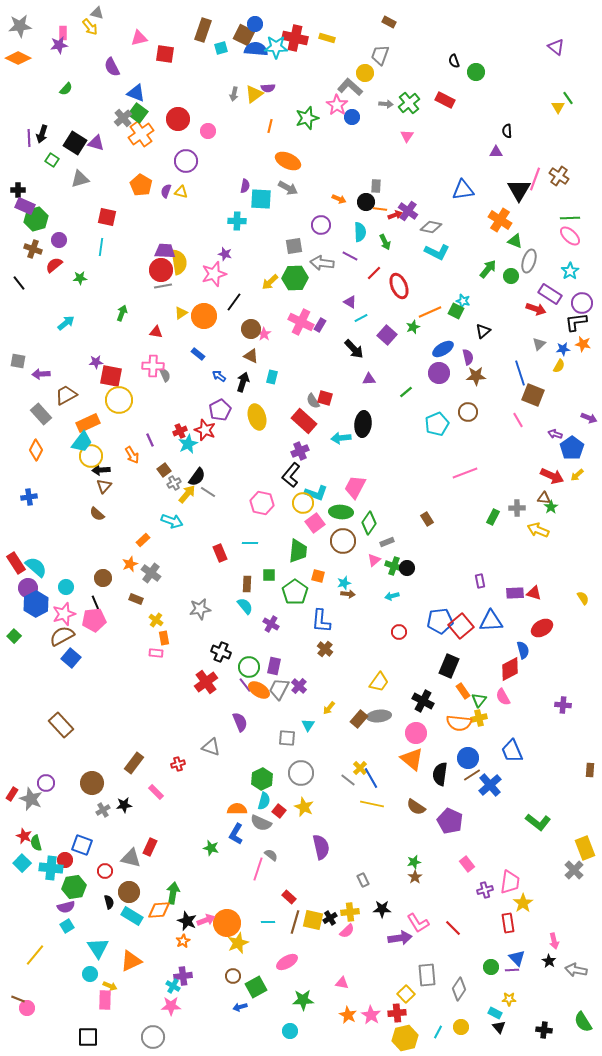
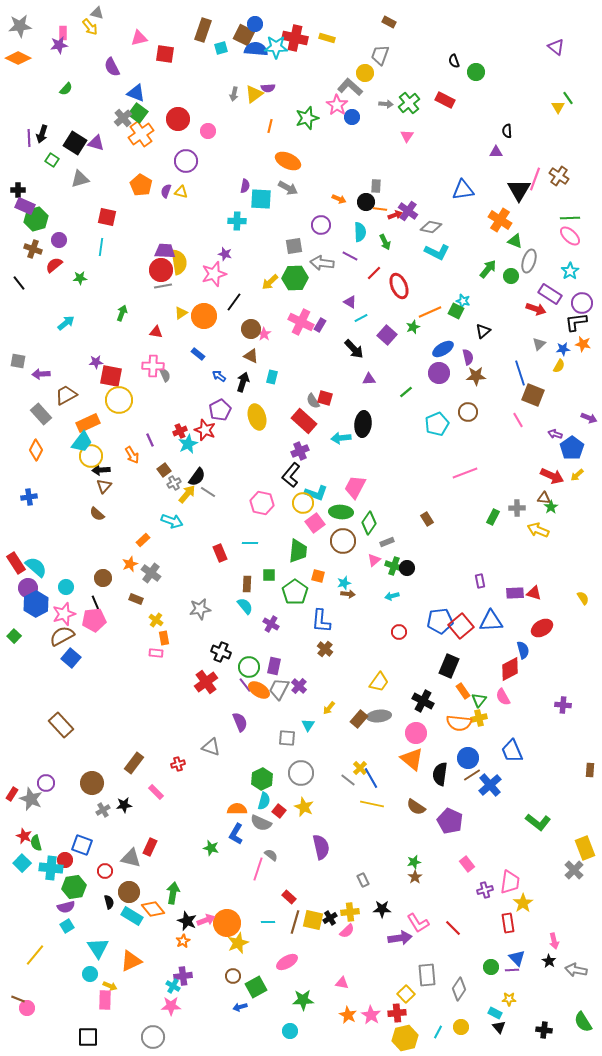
orange diamond at (159, 910): moved 6 px left, 1 px up; rotated 55 degrees clockwise
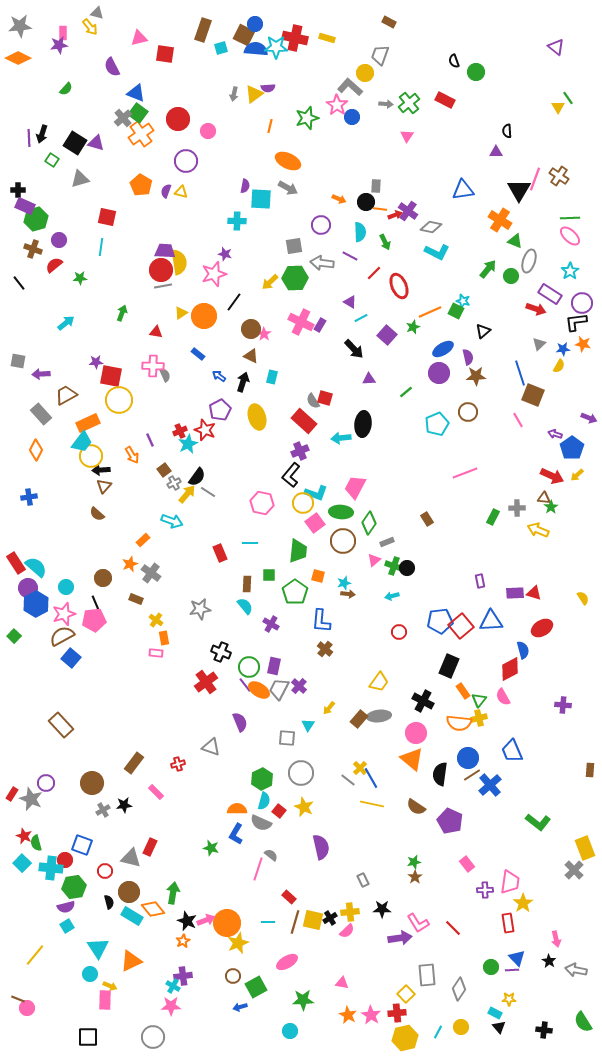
purple cross at (485, 890): rotated 14 degrees clockwise
pink arrow at (554, 941): moved 2 px right, 2 px up
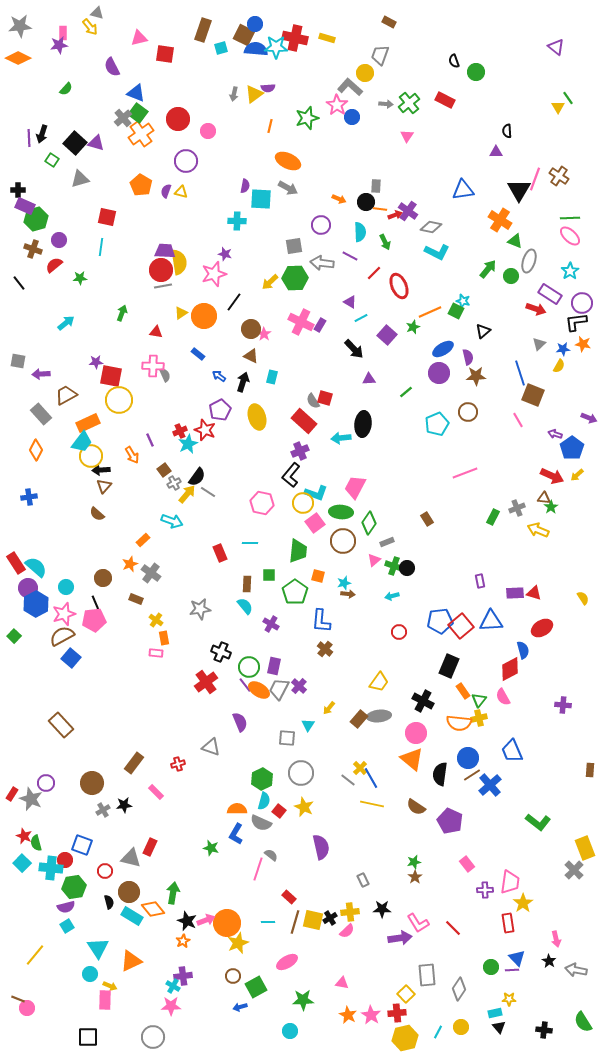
black square at (75, 143): rotated 10 degrees clockwise
gray cross at (517, 508): rotated 21 degrees counterclockwise
cyan rectangle at (495, 1013): rotated 40 degrees counterclockwise
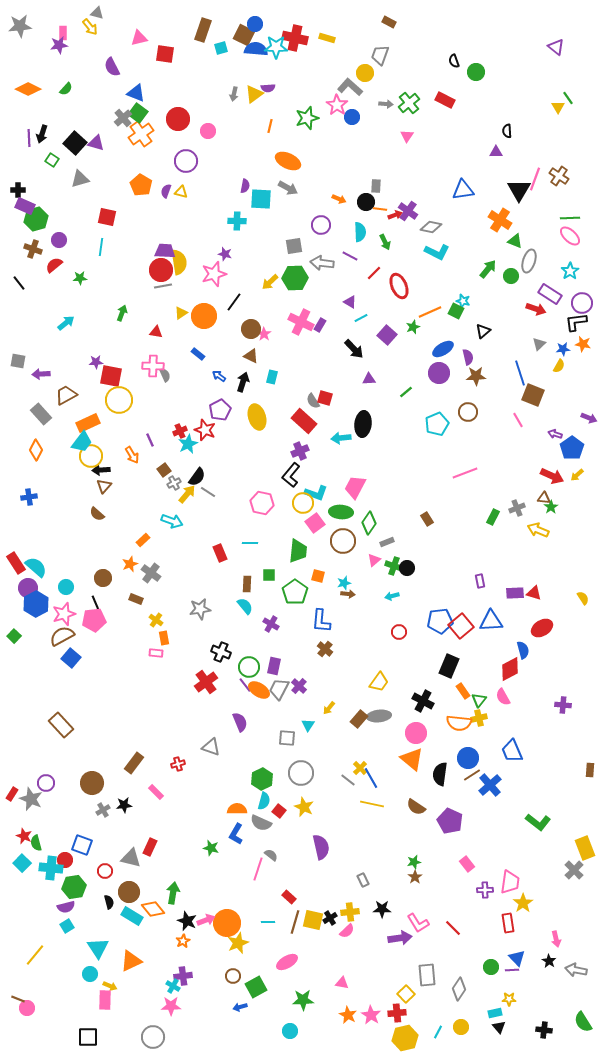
orange diamond at (18, 58): moved 10 px right, 31 px down
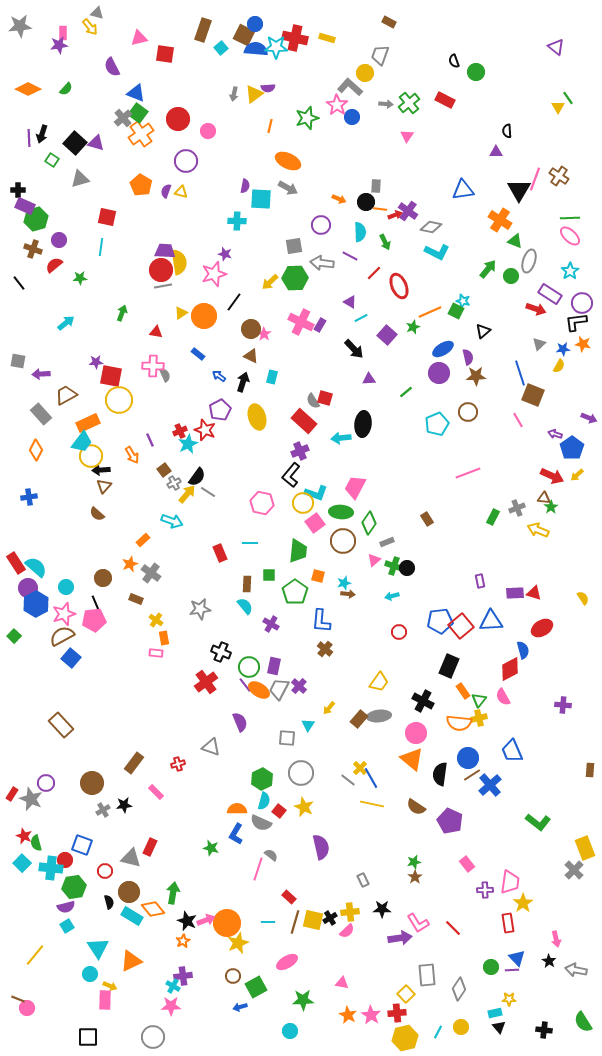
cyan square at (221, 48): rotated 24 degrees counterclockwise
pink line at (465, 473): moved 3 px right
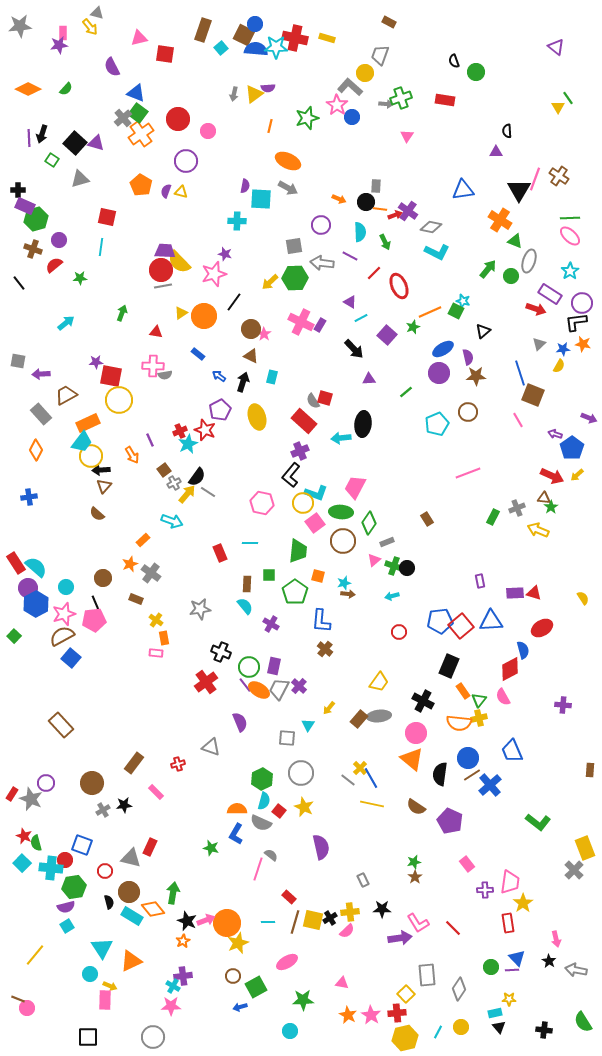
red rectangle at (445, 100): rotated 18 degrees counterclockwise
green cross at (409, 103): moved 8 px left, 5 px up; rotated 20 degrees clockwise
yellow semicircle at (179, 262): rotated 145 degrees clockwise
gray semicircle at (165, 375): rotated 104 degrees clockwise
cyan triangle at (98, 948): moved 4 px right
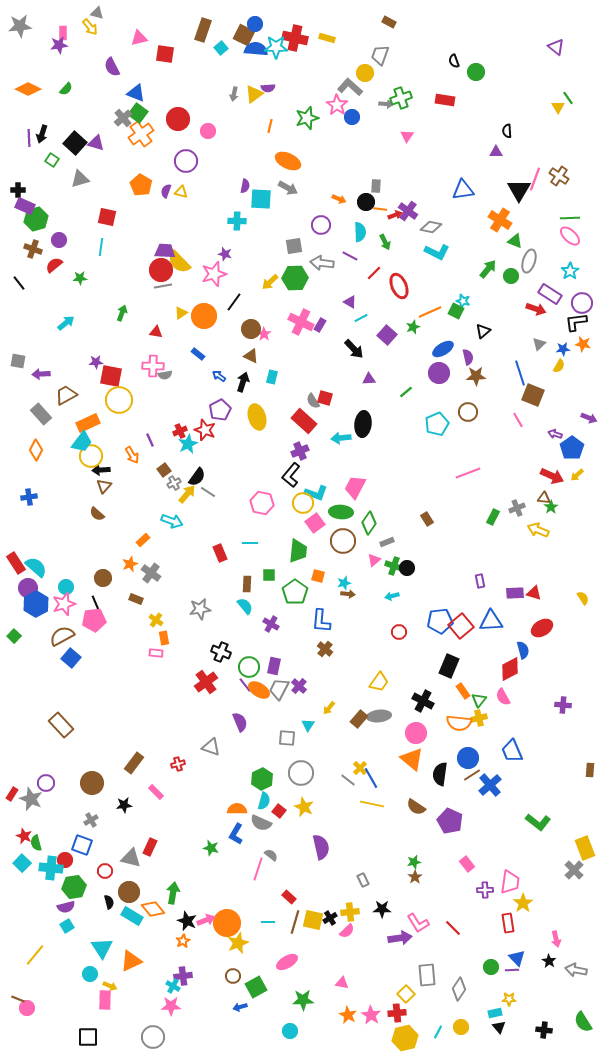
pink star at (64, 614): moved 10 px up
gray cross at (103, 810): moved 12 px left, 10 px down
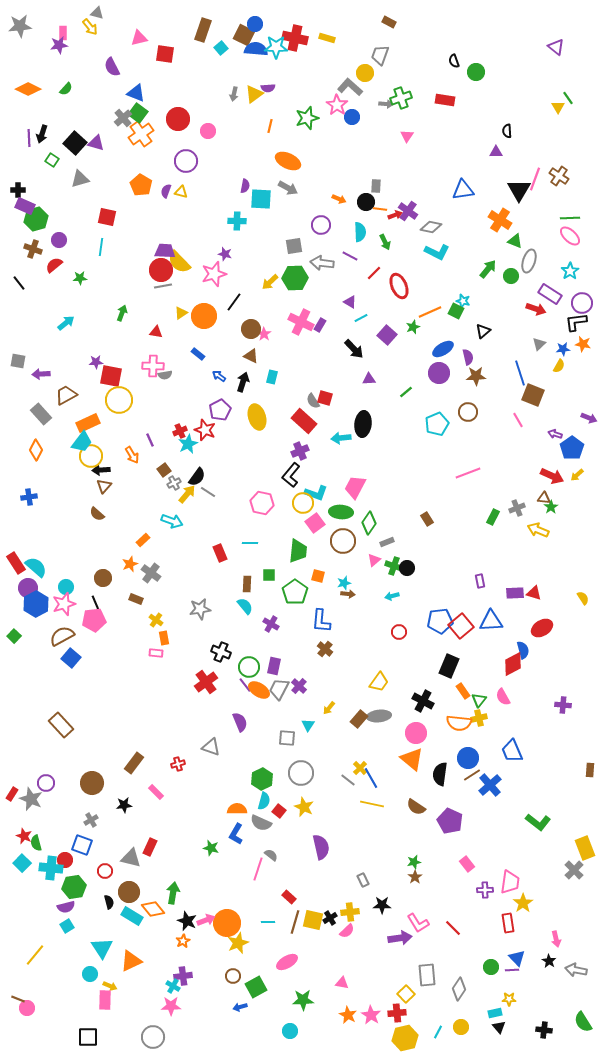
red diamond at (510, 669): moved 3 px right, 5 px up
black star at (382, 909): moved 4 px up
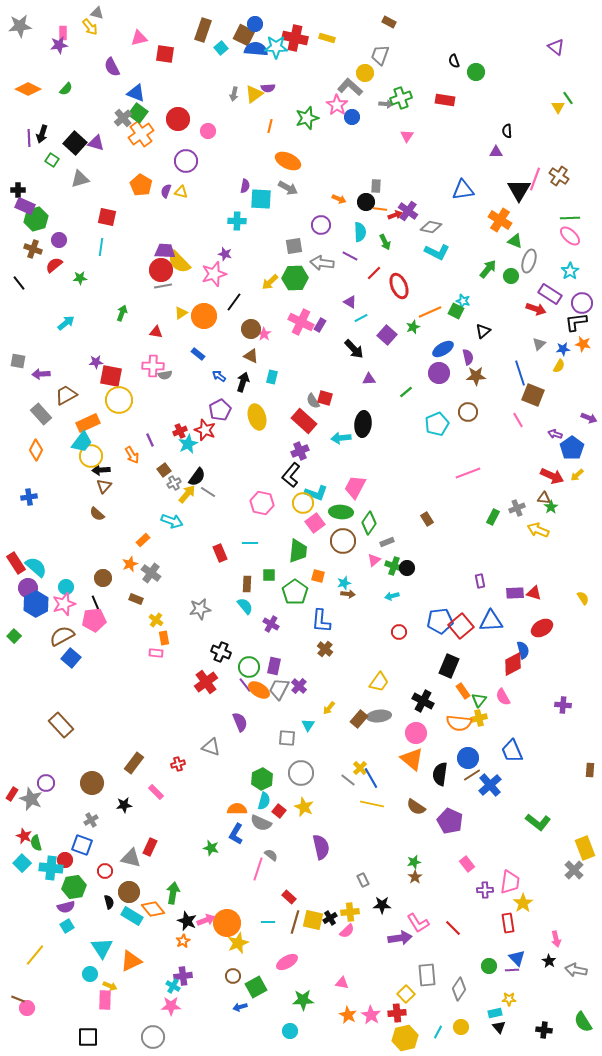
green circle at (491, 967): moved 2 px left, 1 px up
